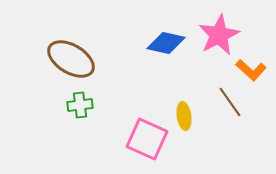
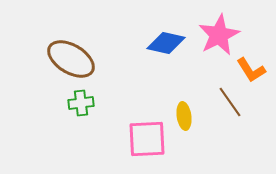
orange L-shape: rotated 16 degrees clockwise
green cross: moved 1 px right, 2 px up
pink square: rotated 27 degrees counterclockwise
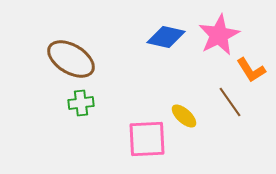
blue diamond: moved 6 px up
yellow ellipse: rotated 40 degrees counterclockwise
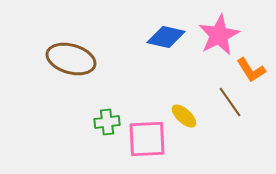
brown ellipse: rotated 15 degrees counterclockwise
green cross: moved 26 px right, 19 px down
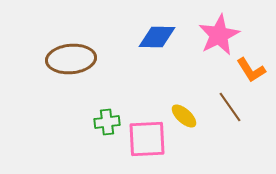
blue diamond: moved 9 px left; rotated 12 degrees counterclockwise
brown ellipse: rotated 21 degrees counterclockwise
brown line: moved 5 px down
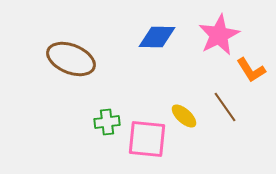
brown ellipse: rotated 27 degrees clockwise
brown line: moved 5 px left
pink square: rotated 9 degrees clockwise
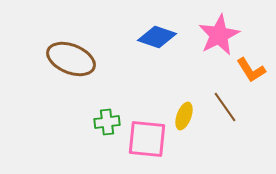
blue diamond: rotated 18 degrees clockwise
yellow ellipse: rotated 68 degrees clockwise
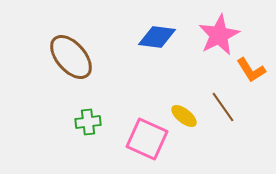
blue diamond: rotated 12 degrees counterclockwise
brown ellipse: moved 2 px up; rotated 27 degrees clockwise
brown line: moved 2 px left
yellow ellipse: rotated 72 degrees counterclockwise
green cross: moved 19 px left
pink square: rotated 18 degrees clockwise
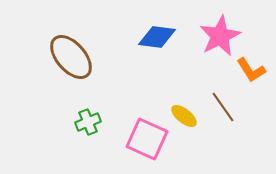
pink star: moved 1 px right, 1 px down
green cross: rotated 15 degrees counterclockwise
